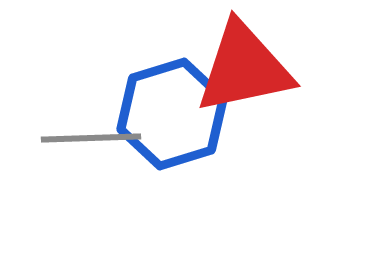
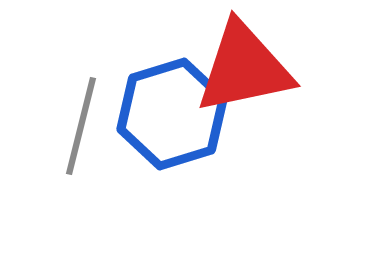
gray line: moved 10 px left, 12 px up; rotated 74 degrees counterclockwise
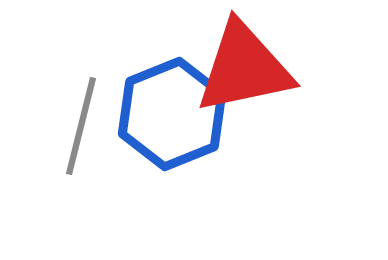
blue hexagon: rotated 5 degrees counterclockwise
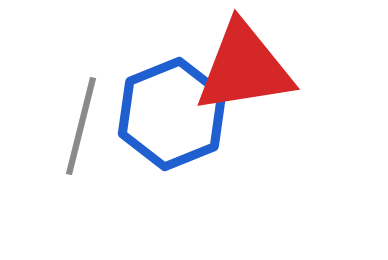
red triangle: rotated 3 degrees clockwise
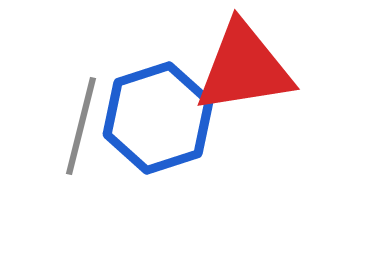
blue hexagon: moved 14 px left, 4 px down; rotated 4 degrees clockwise
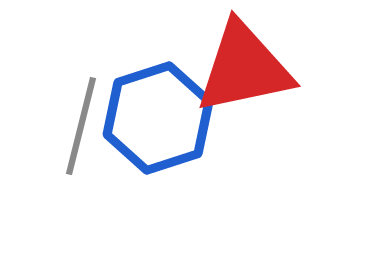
red triangle: rotated 3 degrees counterclockwise
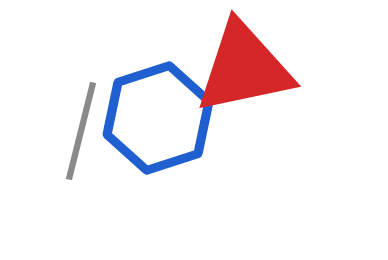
gray line: moved 5 px down
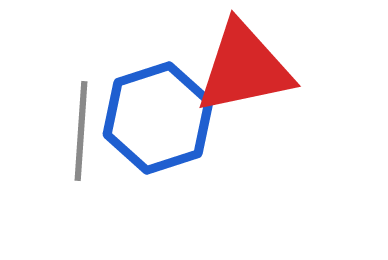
gray line: rotated 10 degrees counterclockwise
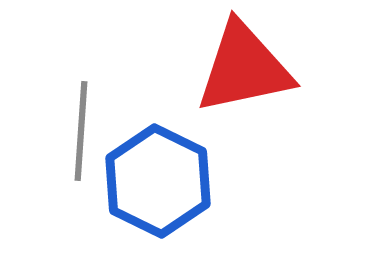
blue hexagon: moved 63 px down; rotated 16 degrees counterclockwise
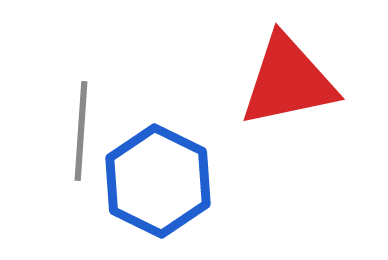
red triangle: moved 44 px right, 13 px down
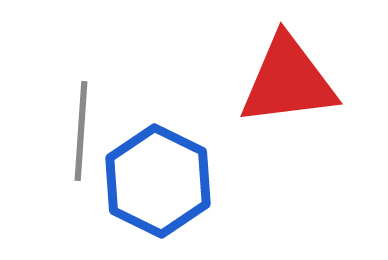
red triangle: rotated 5 degrees clockwise
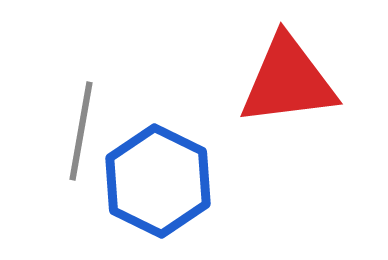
gray line: rotated 6 degrees clockwise
